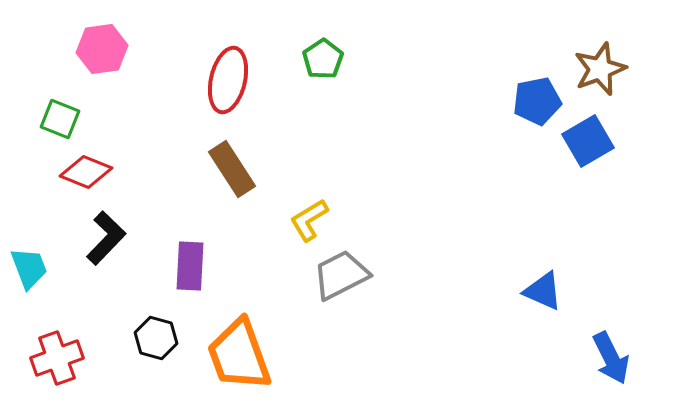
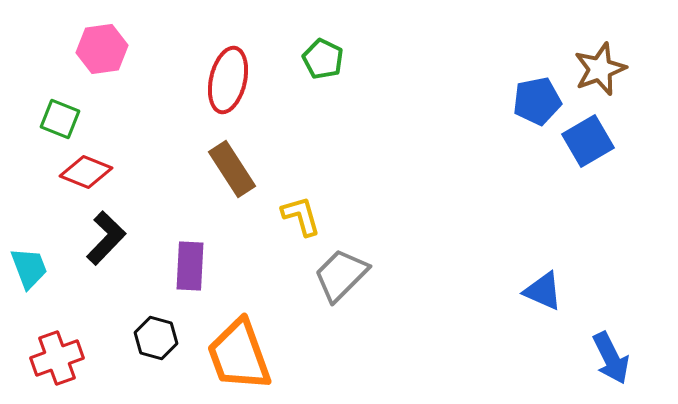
green pentagon: rotated 12 degrees counterclockwise
yellow L-shape: moved 8 px left, 4 px up; rotated 105 degrees clockwise
gray trapezoid: rotated 18 degrees counterclockwise
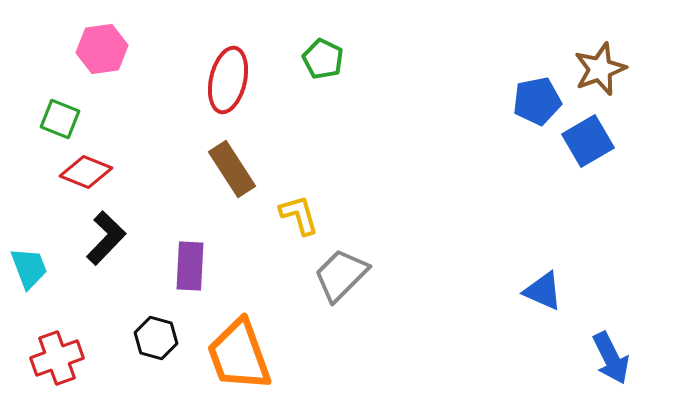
yellow L-shape: moved 2 px left, 1 px up
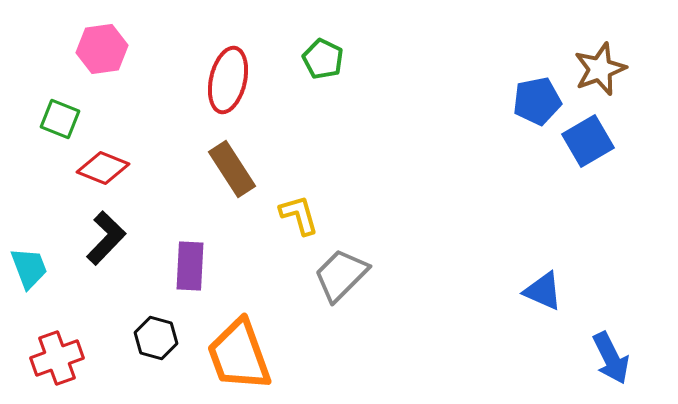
red diamond: moved 17 px right, 4 px up
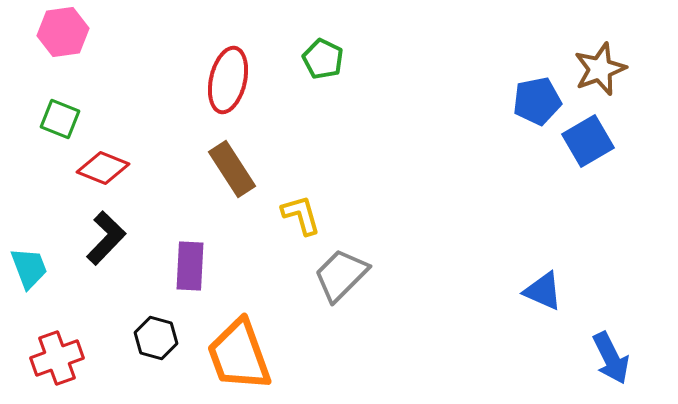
pink hexagon: moved 39 px left, 17 px up
yellow L-shape: moved 2 px right
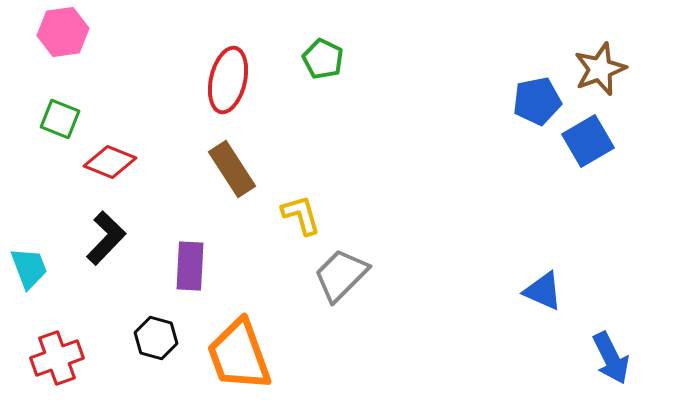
red diamond: moved 7 px right, 6 px up
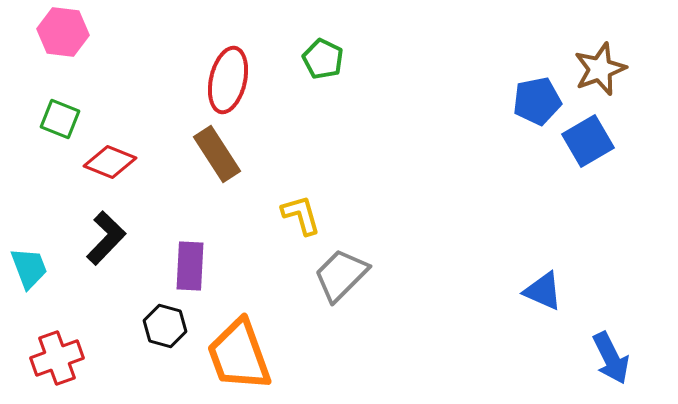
pink hexagon: rotated 15 degrees clockwise
brown rectangle: moved 15 px left, 15 px up
black hexagon: moved 9 px right, 12 px up
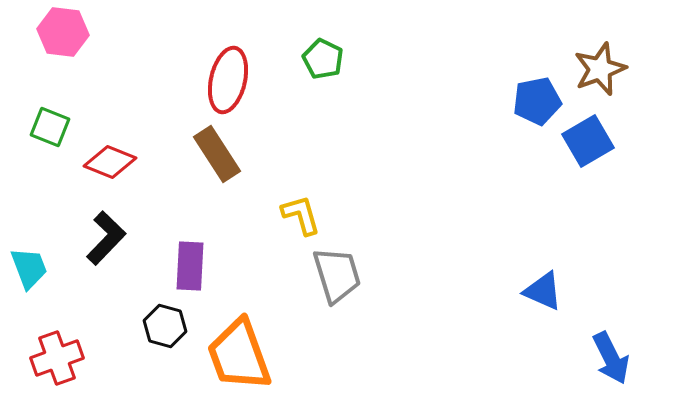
green square: moved 10 px left, 8 px down
gray trapezoid: moved 4 px left; rotated 118 degrees clockwise
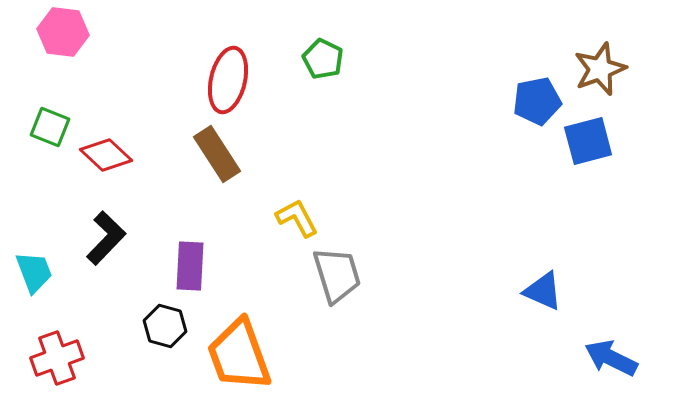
blue square: rotated 15 degrees clockwise
red diamond: moved 4 px left, 7 px up; rotated 21 degrees clockwise
yellow L-shape: moved 4 px left, 3 px down; rotated 12 degrees counterclockwise
cyan trapezoid: moved 5 px right, 4 px down
blue arrow: rotated 142 degrees clockwise
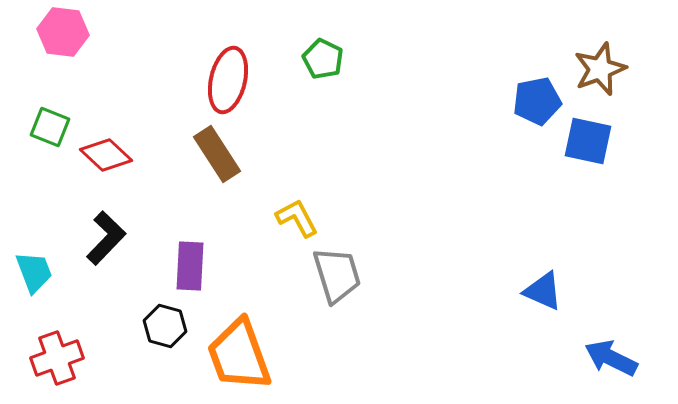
blue square: rotated 27 degrees clockwise
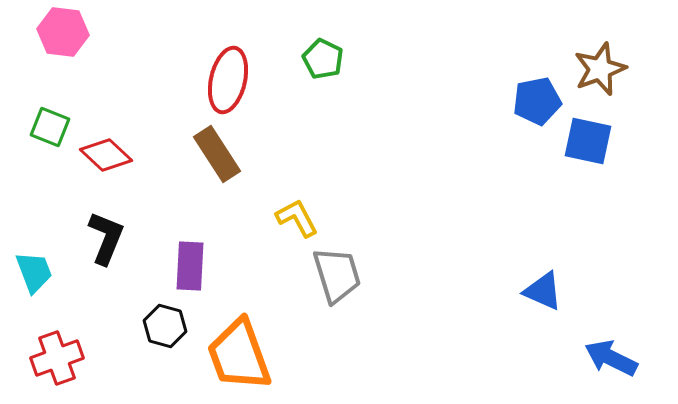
black L-shape: rotated 22 degrees counterclockwise
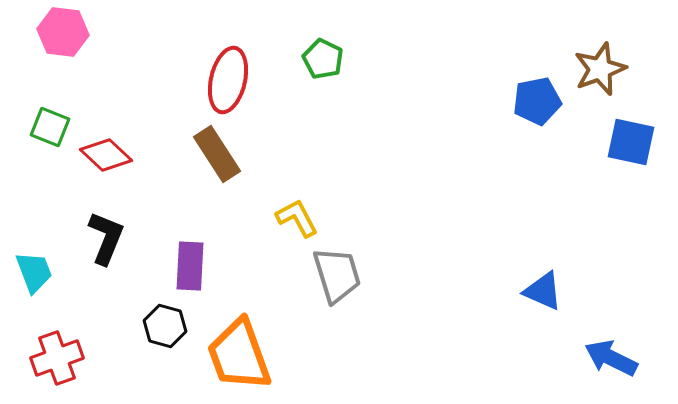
blue square: moved 43 px right, 1 px down
